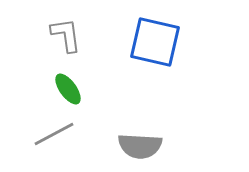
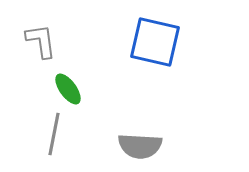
gray L-shape: moved 25 px left, 6 px down
gray line: rotated 51 degrees counterclockwise
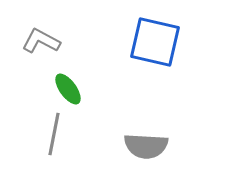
gray L-shape: rotated 54 degrees counterclockwise
gray semicircle: moved 6 px right
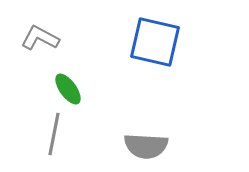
gray L-shape: moved 1 px left, 3 px up
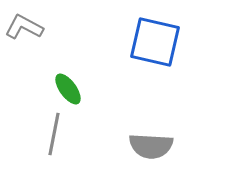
gray L-shape: moved 16 px left, 11 px up
gray semicircle: moved 5 px right
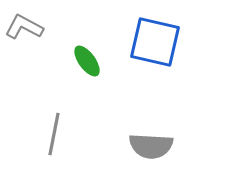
green ellipse: moved 19 px right, 28 px up
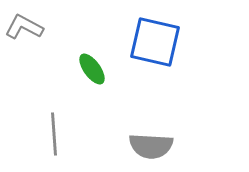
green ellipse: moved 5 px right, 8 px down
gray line: rotated 15 degrees counterclockwise
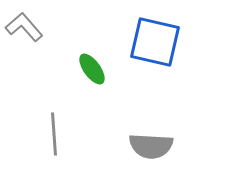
gray L-shape: rotated 21 degrees clockwise
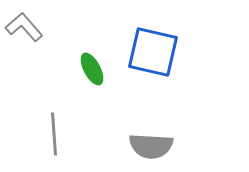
blue square: moved 2 px left, 10 px down
green ellipse: rotated 8 degrees clockwise
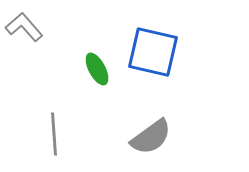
green ellipse: moved 5 px right
gray semicircle: moved 9 px up; rotated 39 degrees counterclockwise
